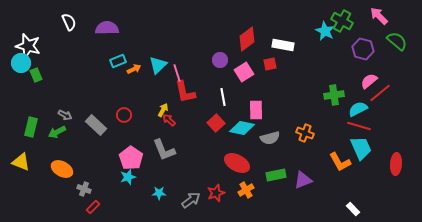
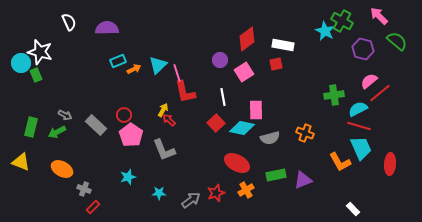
white star at (28, 46): moved 12 px right, 6 px down
red square at (270, 64): moved 6 px right
pink pentagon at (131, 158): moved 23 px up
red ellipse at (396, 164): moved 6 px left
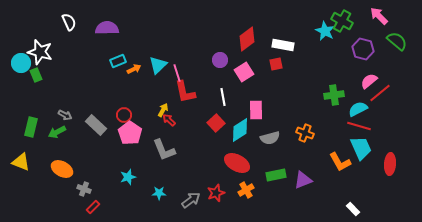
cyan diamond at (242, 128): moved 2 px left, 2 px down; rotated 45 degrees counterclockwise
pink pentagon at (131, 135): moved 1 px left, 2 px up
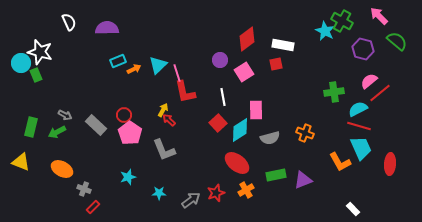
green cross at (334, 95): moved 3 px up
red square at (216, 123): moved 2 px right
red ellipse at (237, 163): rotated 10 degrees clockwise
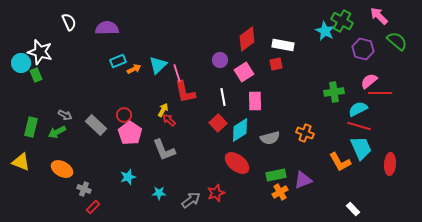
red line at (380, 93): rotated 40 degrees clockwise
pink rectangle at (256, 110): moved 1 px left, 9 px up
orange cross at (246, 190): moved 34 px right, 2 px down
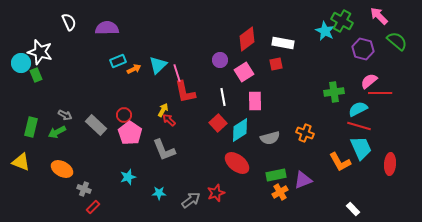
white rectangle at (283, 45): moved 2 px up
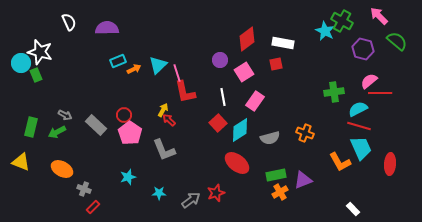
pink rectangle at (255, 101): rotated 36 degrees clockwise
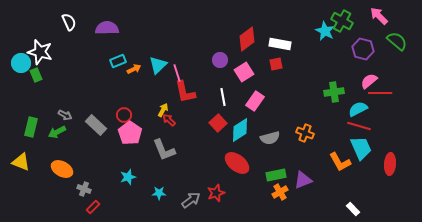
white rectangle at (283, 43): moved 3 px left, 1 px down
